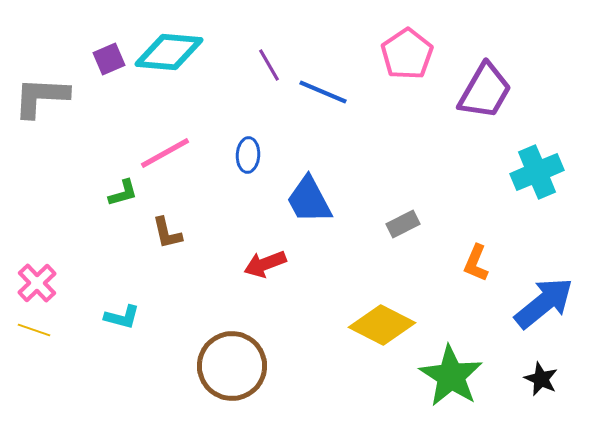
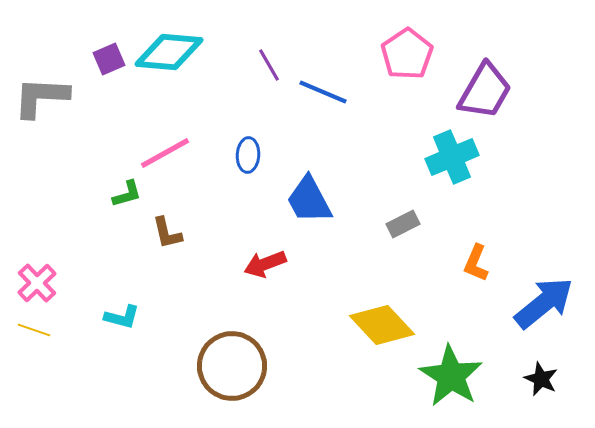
cyan cross: moved 85 px left, 15 px up
green L-shape: moved 4 px right, 1 px down
yellow diamond: rotated 20 degrees clockwise
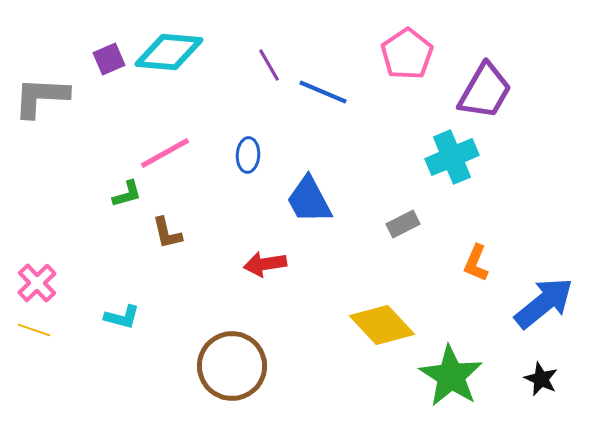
red arrow: rotated 12 degrees clockwise
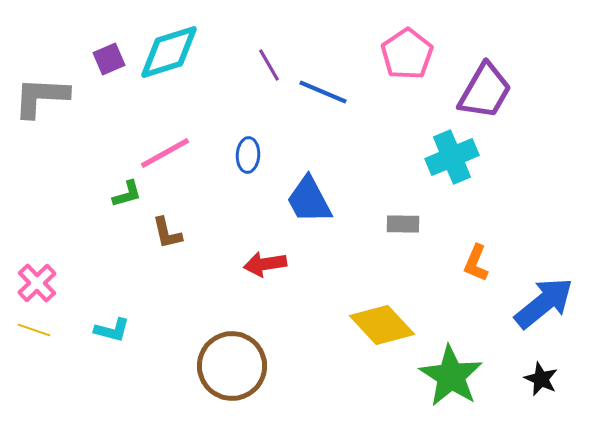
cyan diamond: rotated 22 degrees counterclockwise
gray rectangle: rotated 28 degrees clockwise
cyan L-shape: moved 10 px left, 13 px down
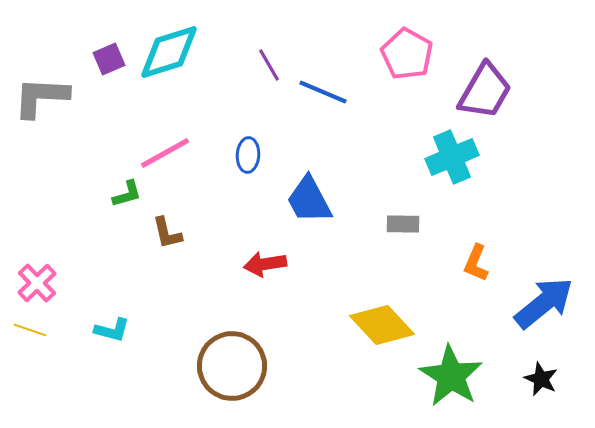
pink pentagon: rotated 9 degrees counterclockwise
yellow line: moved 4 px left
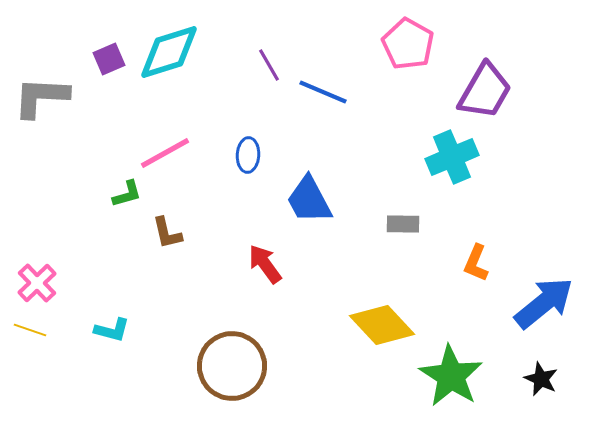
pink pentagon: moved 1 px right, 10 px up
red arrow: rotated 63 degrees clockwise
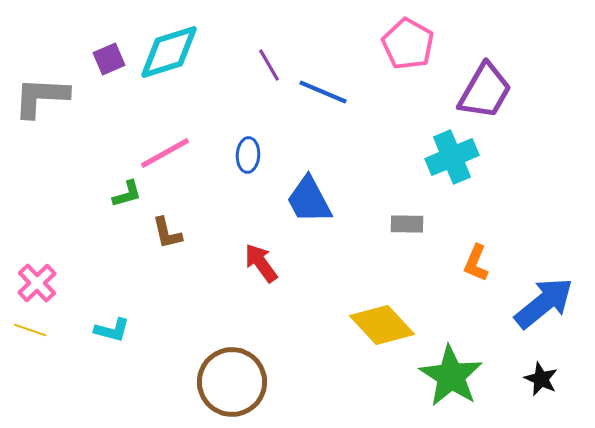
gray rectangle: moved 4 px right
red arrow: moved 4 px left, 1 px up
brown circle: moved 16 px down
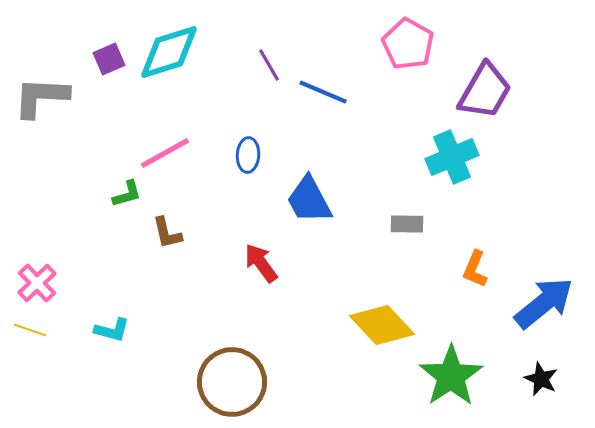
orange L-shape: moved 1 px left, 6 px down
green star: rotated 6 degrees clockwise
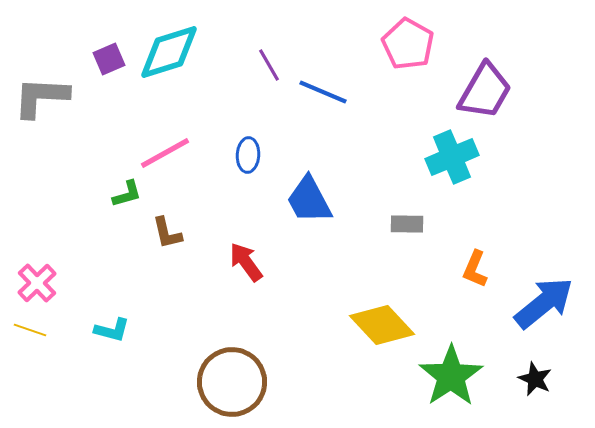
red arrow: moved 15 px left, 1 px up
black star: moved 6 px left
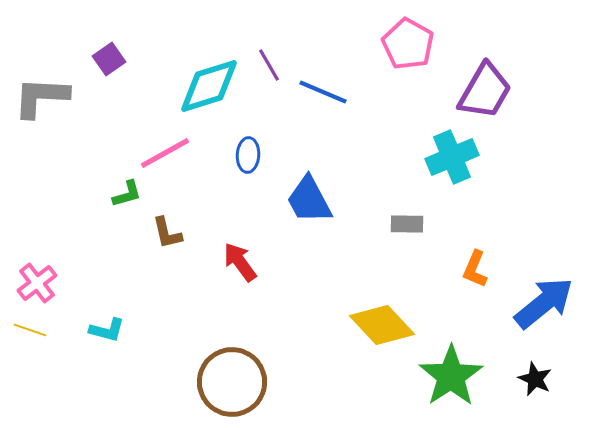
cyan diamond: moved 40 px right, 34 px down
purple square: rotated 12 degrees counterclockwise
red arrow: moved 6 px left
pink cross: rotated 6 degrees clockwise
cyan L-shape: moved 5 px left
